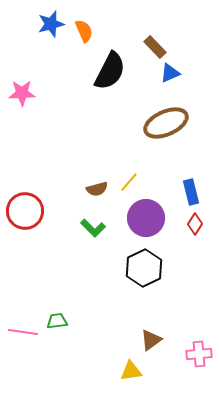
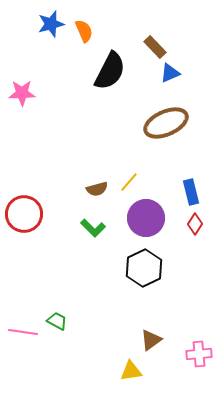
red circle: moved 1 px left, 3 px down
green trapezoid: rotated 35 degrees clockwise
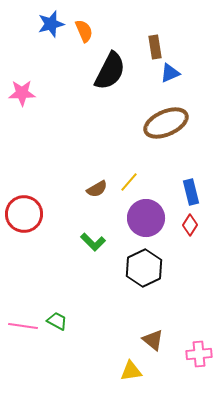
brown rectangle: rotated 35 degrees clockwise
brown semicircle: rotated 15 degrees counterclockwise
red diamond: moved 5 px left, 1 px down
green L-shape: moved 14 px down
pink line: moved 6 px up
brown triangle: moved 2 px right; rotated 45 degrees counterclockwise
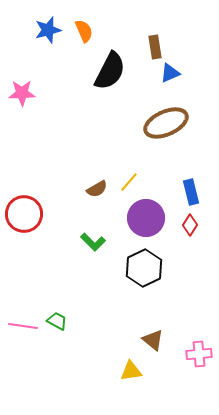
blue star: moved 3 px left, 6 px down
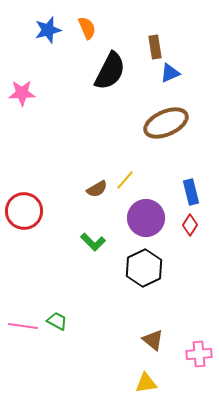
orange semicircle: moved 3 px right, 3 px up
yellow line: moved 4 px left, 2 px up
red circle: moved 3 px up
yellow triangle: moved 15 px right, 12 px down
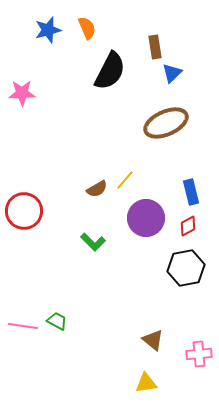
blue triangle: moved 2 px right; rotated 20 degrees counterclockwise
red diamond: moved 2 px left, 1 px down; rotated 30 degrees clockwise
black hexagon: moved 42 px right; rotated 15 degrees clockwise
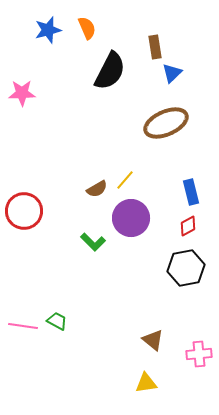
purple circle: moved 15 px left
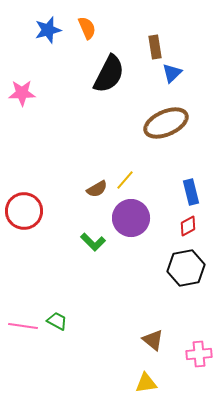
black semicircle: moved 1 px left, 3 px down
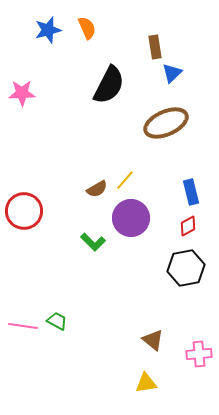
black semicircle: moved 11 px down
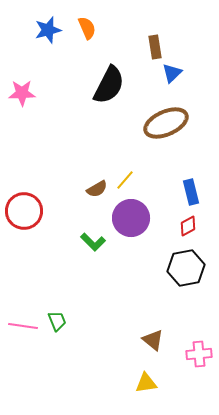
green trapezoid: rotated 40 degrees clockwise
